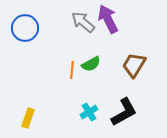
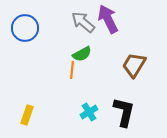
green semicircle: moved 9 px left, 10 px up
black L-shape: rotated 48 degrees counterclockwise
yellow rectangle: moved 1 px left, 3 px up
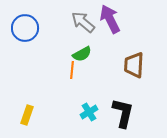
purple arrow: moved 2 px right
brown trapezoid: rotated 28 degrees counterclockwise
black L-shape: moved 1 px left, 1 px down
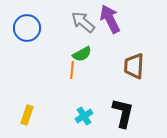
blue circle: moved 2 px right
brown trapezoid: moved 1 px down
cyan cross: moved 5 px left, 4 px down
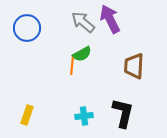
orange line: moved 4 px up
cyan cross: rotated 24 degrees clockwise
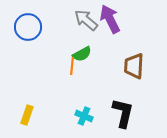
gray arrow: moved 3 px right, 2 px up
blue circle: moved 1 px right, 1 px up
cyan cross: rotated 30 degrees clockwise
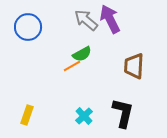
orange line: rotated 54 degrees clockwise
cyan cross: rotated 24 degrees clockwise
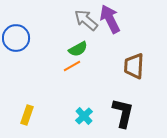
blue circle: moved 12 px left, 11 px down
green semicircle: moved 4 px left, 5 px up
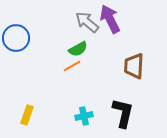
gray arrow: moved 1 px right, 2 px down
cyan cross: rotated 30 degrees clockwise
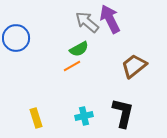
green semicircle: moved 1 px right
brown trapezoid: rotated 48 degrees clockwise
yellow rectangle: moved 9 px right, 3 px down; rotated 36 degrees counterclockwise
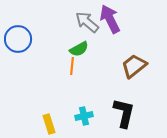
blue circle: moved 2 px right, 1 px down
orange line: rotated 54 degrees counterclockwise
black L-shape: moved 1 px right
yellow rectangle: moved 13 px right, 6 px down
